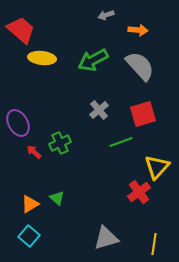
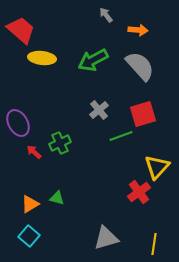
gray arrow: rotated 70 degrees clockwise
green line: moved 6 px up
green triangle: rotated 28 degrees counterclockwise
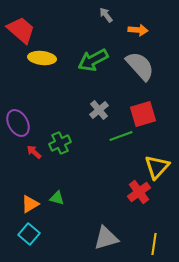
cyan square: moved 2 px up
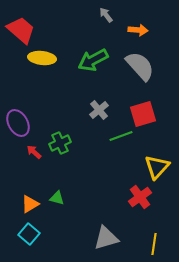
red cross: moved 1 px right, 5 px down
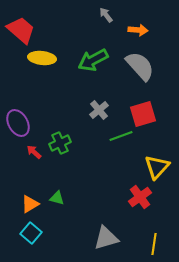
cyan square: moved 2 px right, 1 px up
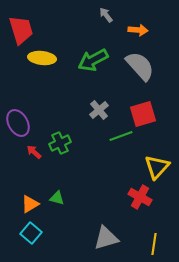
red trapezoid: rotated 32 degrees clockwise
red cross: rotated 25 degrees counterclockwise
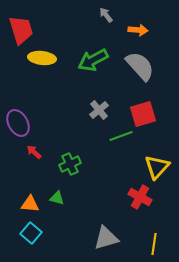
green cross: moved 10 px right, 21 px down
orange triangle: rotated 36 degrees clockwise
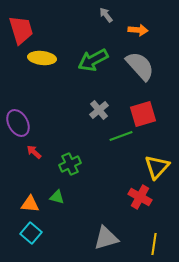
green triangle: moved 1 px up
